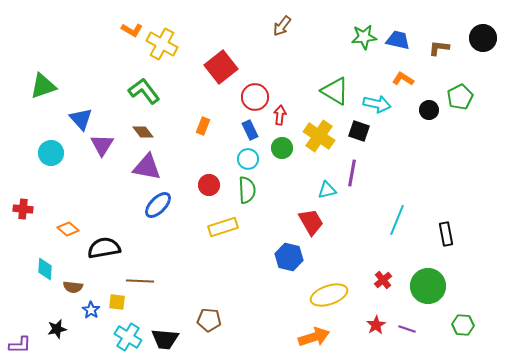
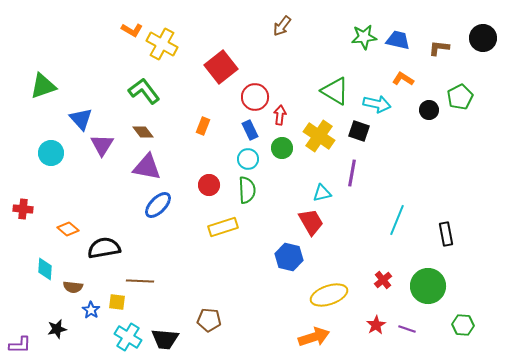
cyan triangle at (327, 190): moved 5 px left, 3 px down
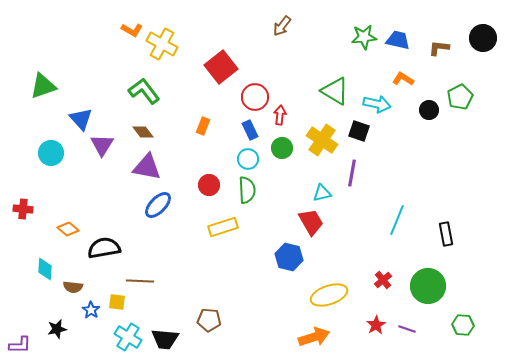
yellow cross at (319, 136): moved 3 px right, 4 px down
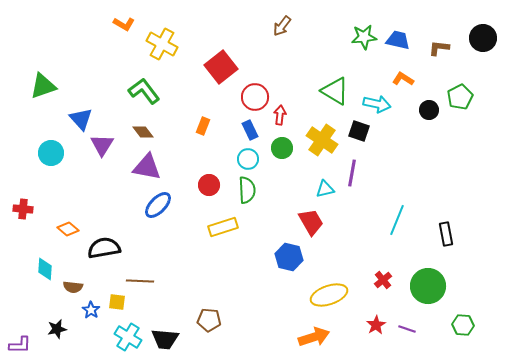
orange L-shape at (132, 30): moved 8 px left, 6 px up
cyan triangle at (322, 193): moved 3 px right, 4 px up
